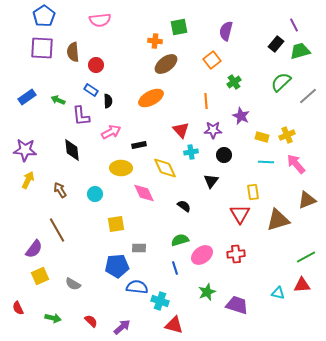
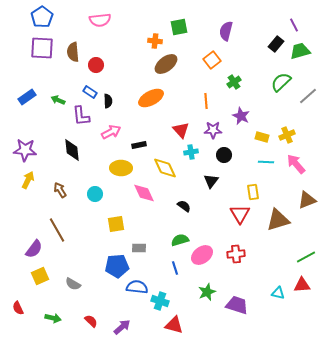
blue pentagon at (44, 16): moved 2 px left, 1 px down
blue rectangle at (91, 90): moved 1 px left, 2 px down
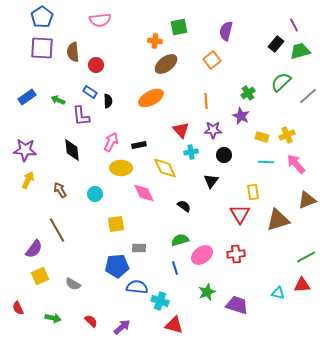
green cross at (234, 82): moved 14 px right, 11 px down
pink arrow at (111, 132): moved 10 px down; rotated 36 degrees counterclockwise
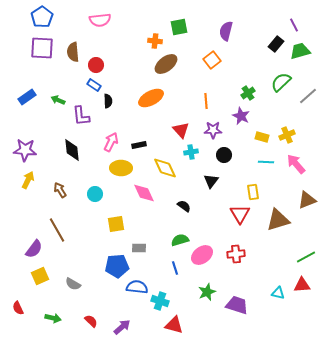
blue rectangle at (90, 92): moved 4 px right, 7 px up
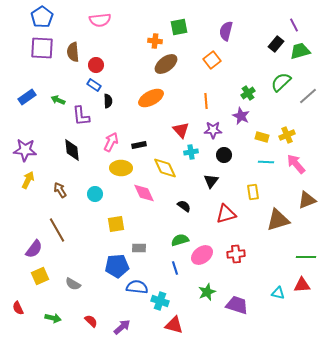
red triangle at (240, 214): moved 14 px left; rotated 45 degrees clockwise
green line at (306, 257): rotated 30 degrees clockwise
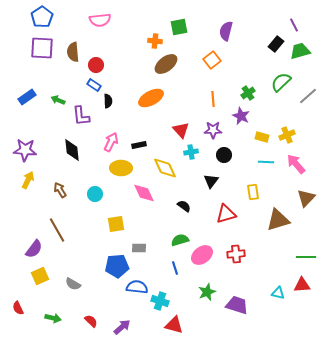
orange line at (206, 101): moved 7 px right, 2 px up
brown triangle at (307, 200): moved 1 px left, 2 px up; rotated 24 degrees counterclockwise
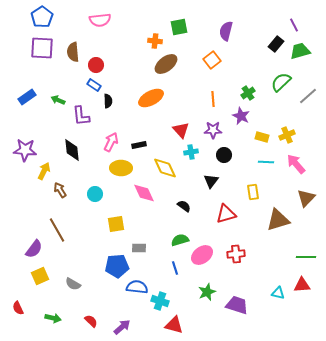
yellow arrow at (28, 180): moved 16 px right, 9 px up
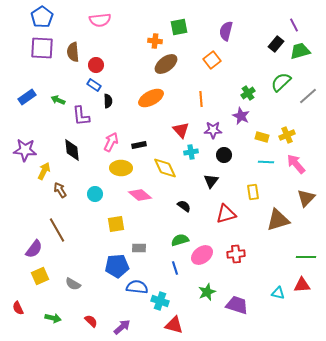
orange line at (213, 99): moved 12 px left
pink diamond at (144, 193): moved 4 px left, 2 px down; rotated 25 degrees counterclockwise
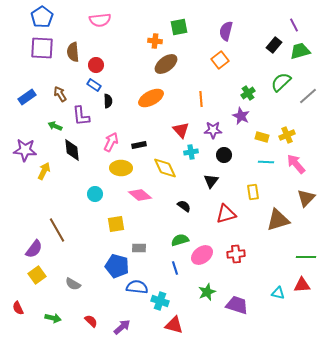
black rectangle at (276, 44): moved 2 px left, 1 px down
orange square at (212, 60): moved 8 px right
green arrow at (58, 100): moved 3 px left, 26 px down
brown arrow at (60, 190): moved 96 px up
blue pentagon at (117, 266): rotated 20 degrees clockwise
yellow square at (40, 276): moved 3 px left, 1 px up; rotated 12 degrees counterclockwise
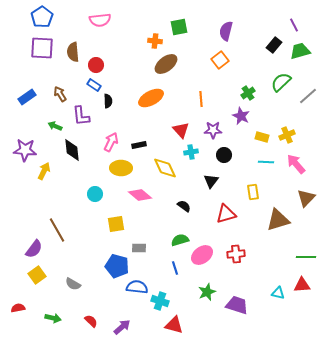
red semicircle at (18, 308): rotated 104 degrees clockwise
